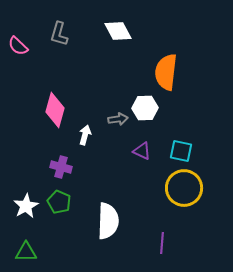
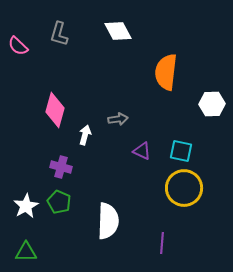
white hexagon: moved 67 px right, 4 px up
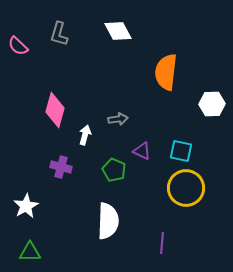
yellow circle: moved 2 px right
green pentagon: moved 55 px right, 32 px up
green triangle: moved 4 px right
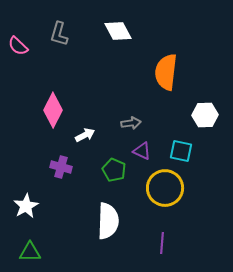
white hexagon: moved 7 px left, 11 px down
pink diamond: moved 2 px left; rotated 12 degrees clockwise
gray arrow: moved 13 px right, 4 px down
white arrow: rotated 48 degrees clockwise
yellow circle: moved 21 px left
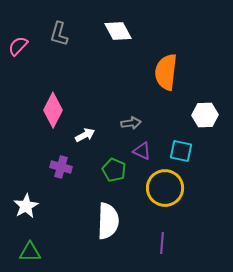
pink semicircle: rotated 90 degrees clockwise
